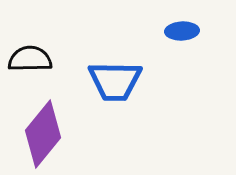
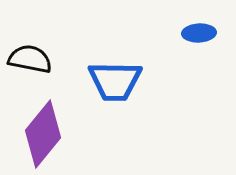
blue ellipse: moved 17 px right, 2 px down
black semicircle: rotated 12 degrees clockwise
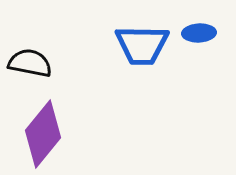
black semicircle: moved 4 px down
blue trapezoid: moved 27 px right, 36 px up
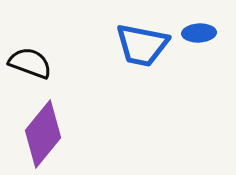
blue trapezoid: rotated 10 degrees clockwise
black semicircle: rotated 9 degrees clockwise
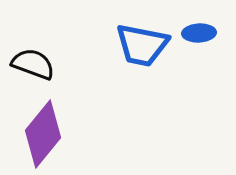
black semicircle: moved 3 px right, 1 px down
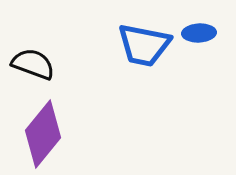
blue trapezoid: moved 2 px right
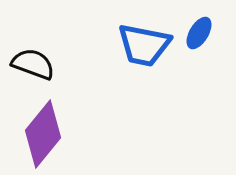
blue ellipse: rotated 56 degrees counterclockwise
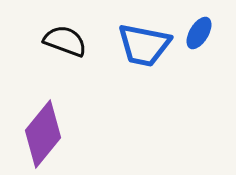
black semicircle: moved 32 px right, 23 px up
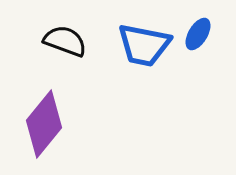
blue ellipse: moved 1 px left, 1 px down
purple diamond: moved 1 px right, 10 px up
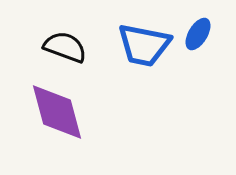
black semicircle: moved 6 px down
purple diamond: moved 13 px right, 12 px up; rotated 54 degrees counterclockwise
